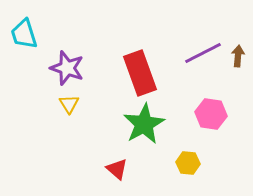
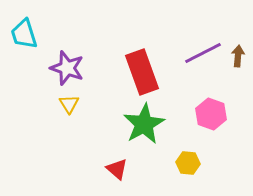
red rectangle: moved 2 px right, 1 px up
pink hexagon: rotated 12 degrees clockwise
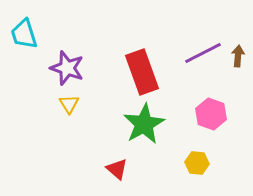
yellow hexagon: moved 9 px right
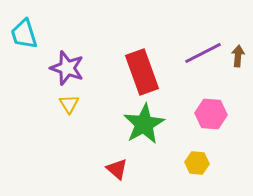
pink hexagon: rotated 16 degrees counterclockwise
